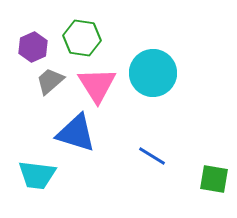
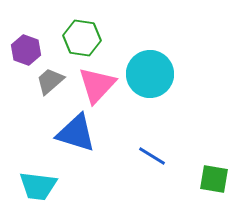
purple hexagon: moved 7 px left, 3 px down; rotated 16 degrees counterclockwise
cyan circle: moved 3 px left, 1 px down
pink triangle: rotated 15 degrees clockwise
cyan trapezoid: moved 1 px right, 11 px down
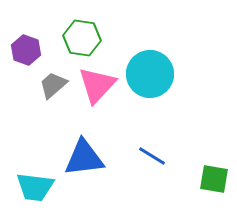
gray trapezoid: moved 3 px right, 4 px down
blue triangle: moved 8 px right, 25 px down; rotated 24 degrees counterclockwise
cyan trapezoid: moved 3 px left, 1 px down
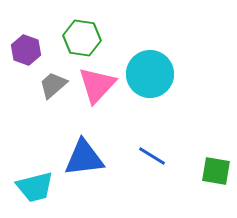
green square: moved 2 px right, 8 px up
cyan trapezoid: rotated 21 degrees counterclockwise
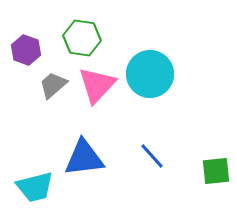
blue line: rotated 16 degrees clockwise
green square: rotated 16 degrees counterclockwise
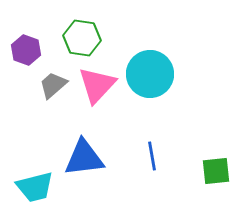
blue line: rotated 32 degrees clockwise
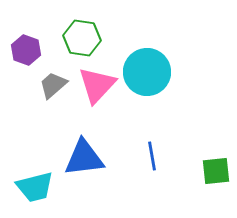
cyan circle: moved 3 px left, 2 px up
